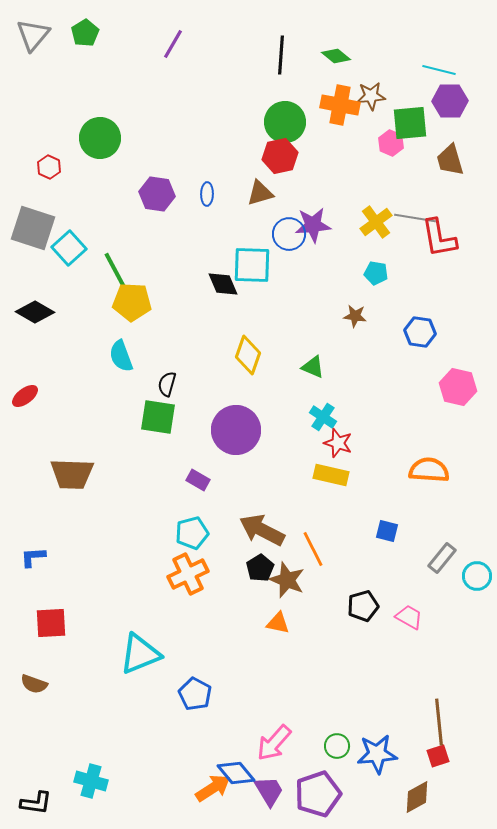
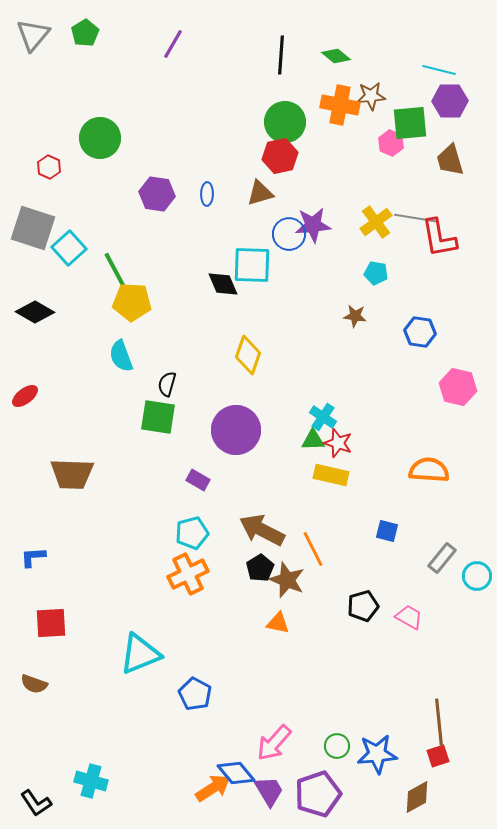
green triangle at (313, 367): moved 73 px down; rotated 25 degrees counterclockwise
black L-shape at (36, 803): rotated 48 degrees clockwise
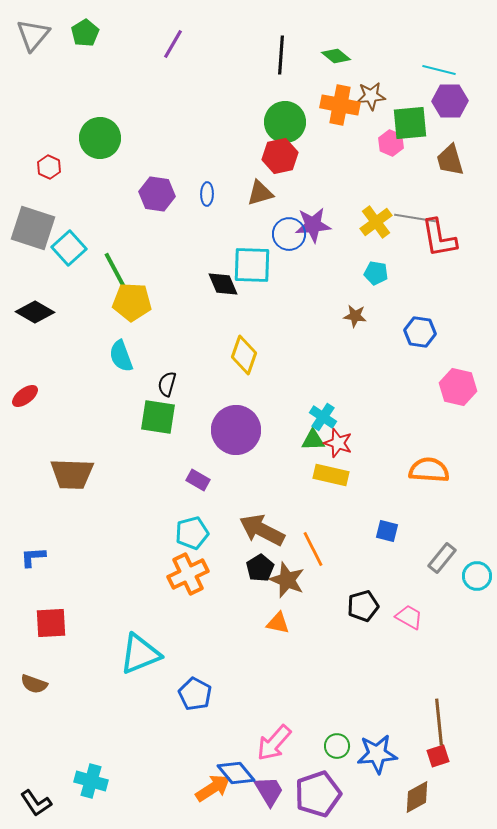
yellow diamond at (248, 355): moved 4 px left
